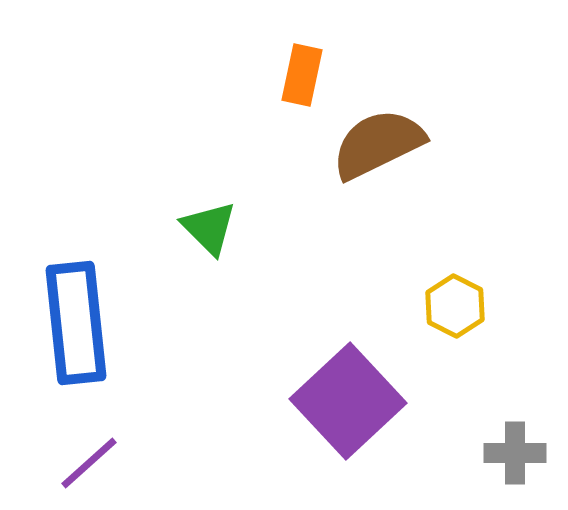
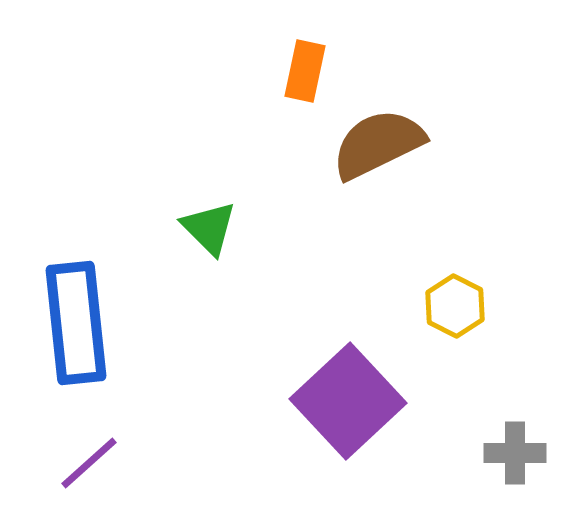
orange rectangle: moved 3 px right, 4 px up
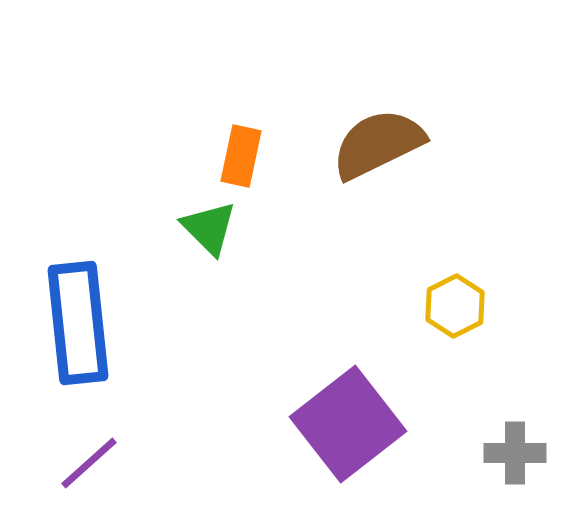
orange rectangle: moved 64 px left, 85 px down
yellow hexagon: rotated 6 degrees clockwise
blue rectangle: moved 2 px right
purple square: moved 23 px down; rotated 5 degrees clockwise
